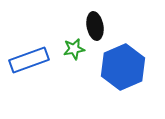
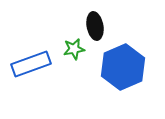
blue rectangle: moved 2 px right, 4 px down
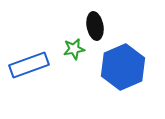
blue rectangle: moved 2 px left, 1 px down
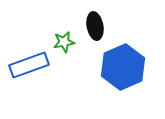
green star: moved 10 px left, 7 px up
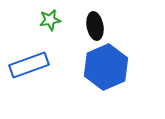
green star: moved 14 px left, 22 px up
blue hexagon: moved 17 px left
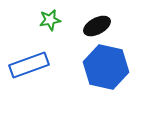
black ellipse: moved 2 px right; rotated 72 degrees clockwise
blue hexagon: rotated 24 degrees counterclockwise
